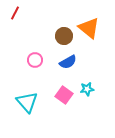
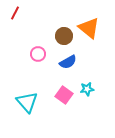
pink circle: moved 3 px right, 6 px up
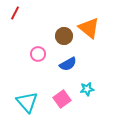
blue semicircle: moved 2 px down
pink square: moved 2 px left, 4 px down; rotated 18 degrees clockwise
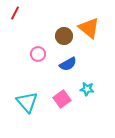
cyan star: rotated 16 degrees clockwise
